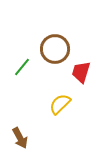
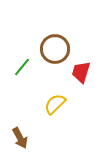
yellow semicircle: moved 5 px left
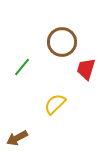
brown circle: moved 7 px right, 7 px up
red trapezoid: moved 5 px right, 3 px up
brown arrow: moved 3 px left; rotated 90 degrees clockwise
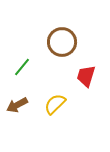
red trapezoid: moved 7 px down
brown arrow: moved 33 px up
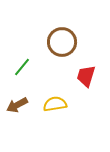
yellow semicircle: rotated 35 degrees clockwise
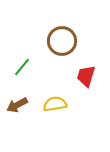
brown circle: moved 1 px up
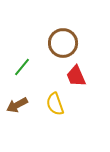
brown circle: moved 1 px right, 2 px down
red trapezoid: moved 10 px left; rotated 40 degrees counterclockwise
yellow semicircle: rotated 100 degrees counterclockwise
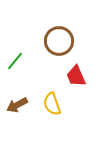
brown circle: moved 4 px left, 2 px up
green line: moved 7 px left, 6 px up
yellow semicircle: moved 3 px left
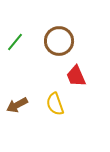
green line: moved 19 px up
yellow semicircle: moved 3 px right
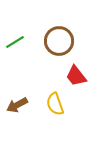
green line: rotated 18 degrees clockwise
red trapezoid: rotated 15 degrees counterclockwise
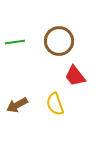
green line: rotated 24 degrees clockwise
red trapezoid: moved 1 px left
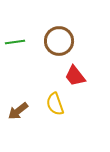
brown arrow: moved 1 px right, 6 px down; rotated 10 degrees counterclockwise
